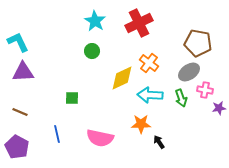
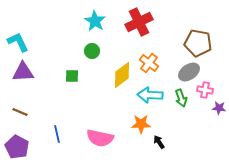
red cross: moved 1 px up
yellow diamond: moved 3 px up; rotated 12 degrees counterclockwise
green square: moved 22 px up
purple star: rotated 16 degrees clockwise
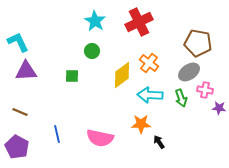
purple triangle: moved 3 px right, 1 px up
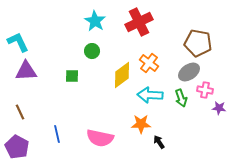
brown line: rotated 42 degrees clockwise
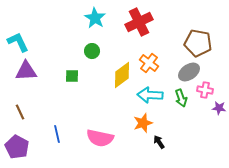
cyan star: moved 3 px up
orange star: moved 2 px right, 1 px up; rotated 18 degrees counterclockwise
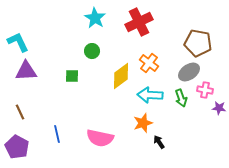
yellow diamond: moved 1 px left, 1 px down
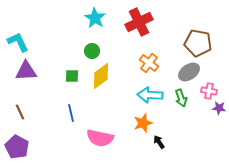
yellow diamond: moved 20 px left
pink cross: moved 4 px right, 1 px down
blue line: moved 14 px right, 21 px up
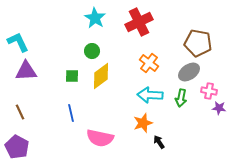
green arrow: rotated 30 degrees clockwise
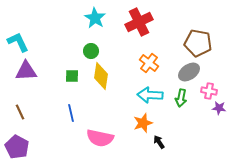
green circle: moved 1 px left
yellow diamond: rotated 44 degrees counterclockwise
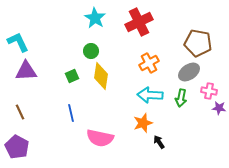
orange cross: rotated 24 degrees clockwise
green square: rotated 24 degrees counterclockwise
